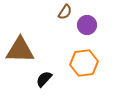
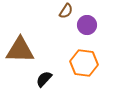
brown semicircle: moved 1 px right, 1 px up
orange hexagon: rotated 16 degrees clockwise
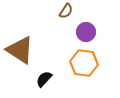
purple circle: moved 1 px left, 7 px down
brown triangle: rotated 32 degrees clockwise
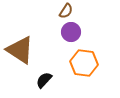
purple circle: moved 15 px left
black semicircle: moved 1 px down
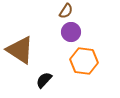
orange hexagon: moved 2 px up
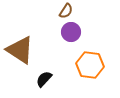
orange hexagon: moved 6 px right, 4 px down
black semicircle: moved 1 px up
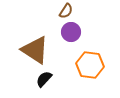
brown triangle: moved 15 px right
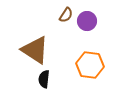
brown semicircle: moved 4 px down
purple circle: moved 16 px right, 11 px up
black semicircle: rotated 36 degrees counterclockwise
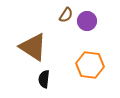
brown triangle: moved 2 px left, 3 px up
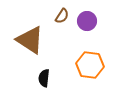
brown semicircle: moved 4 px left, 1 px down
brown triangle: moved 3 px left, 7 px up
black semicircle: moved 1 px up
